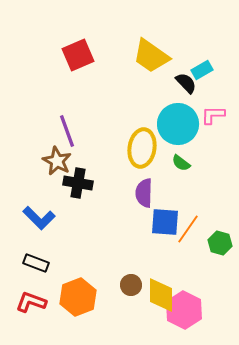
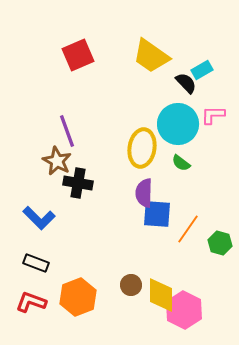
blue square: moved 8 px left, 8 px up
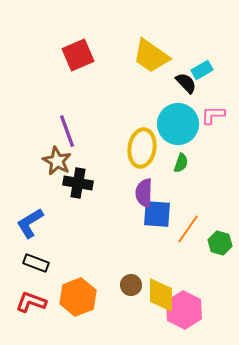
green semicircle: rotated 108 degrees counterclockwise
blue L-shape: moved 9 px left, 5 px down; rotated 104 degrees clockwise
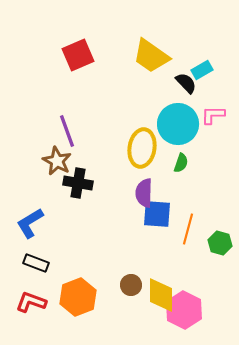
orange line: rotated 20 degrees counterclockwise
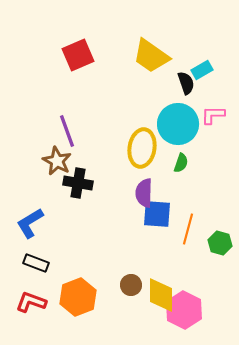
black semicircle: rotated 25 degrees clockwise
